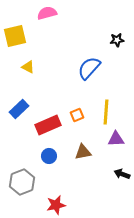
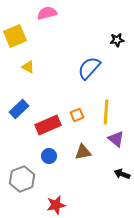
yellow square: rotated 10 degrees counterclockwise
purple triangle: rotated 42 degrees clockwise
gray hexagon: moved 3 px up
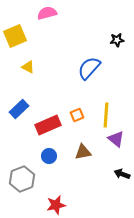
yellow line: moved 3 px down
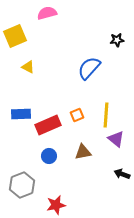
blue rectangle: moved 2 px right, 5 px down; rotated 42 degrees clockwise
gray hexagon: moved 6 px down
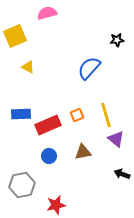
yellow line: rotated 20 degrees counterclockwise
gray hexagon: rotated 10 degrees clockwise
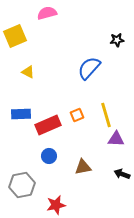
yellow triangle: moved 5 px down
purple triangle: rotated 36 degrees counterclockwise
brown triangle: moved 15 px down
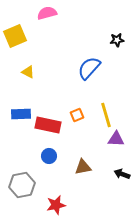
red rectangle: rotated 35 degrees clockwise
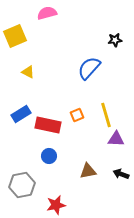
black star: moved 2 px left
blue rectangle: rotated 30 degrees counterclockwise
brown triangle: moved 5 px right, 4 px down
black arrow: moved 1 px left
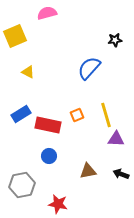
red star: moved 2 px right, 1 px up; rotated 24 degrees clockwise
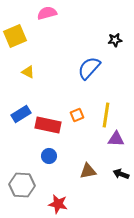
yellow line: rotated 25 degrees clockwise
gray hexagon: rotated 15 degrees clockwise
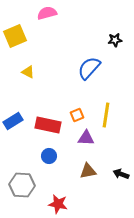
blue rectangle: moved 8 px left, 7 px down
purple triangle: moved 30 px left, 1 px up
